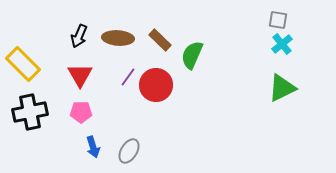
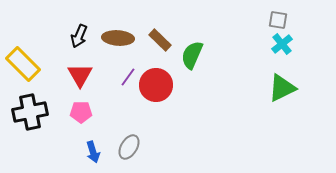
blue arrow: moved 5 px down
gray ellipse: moved 4 px up
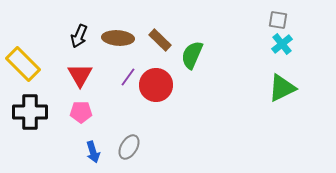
black cross: rotated 12 degrees clockwise
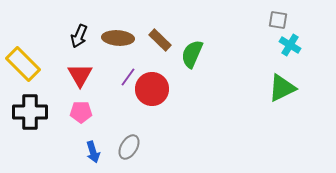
cyan cross: moved 8 px right, 1 px down; rotated 20 degrees counterclockwise
green semicircle: moved 1 px up
red circle: moved 4 px left, 4 px down
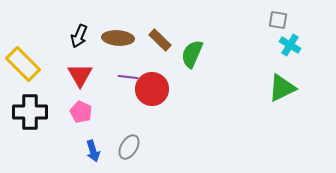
purple line: rotated 60 degrees clockwise
pink pentagon: rotated 25 degrees clockwise
blue arrow: moved 1 px up
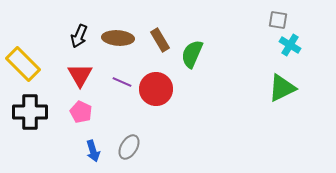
brown rectangle: rotated 15 degrees clockwise
purple line: moved 6 px left, 5 px down; rotated 18 degrees clockwise
red circle: moved 4 px right
